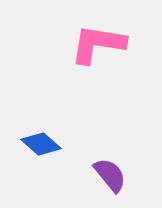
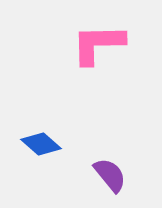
pink L-shape: rotated 10 degrees counterclockwise
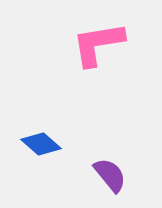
pink L-shape: rotated 8 degrees counterclockwise
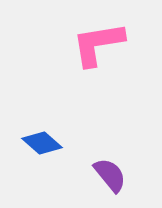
blue diamond: moved 1 px right, 1 px up
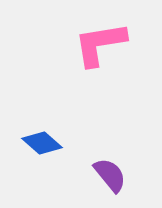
pink L-shape: moved 2 px right
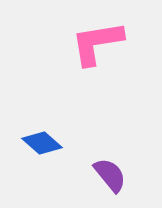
pink L-shape: moved 3 px left, 1 px up
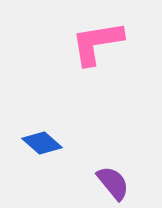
purple semicircle: moved 3 px right, 8 px down
